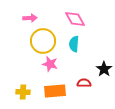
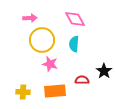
yellow circle: moved 1 px left, 1 px up
black star: moved 2 px down
red semicircle: moved 2 px left, 3 px up
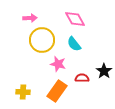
cyan semicircle: rotated 42 degrees counterclockwise
pink star: moved 8 px right
red semicircle: moved 2 px up
orange rectangle: moved 2 px right; rotated 50 degrees counterclockwise
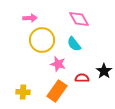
pink diamond: moved 4 px right
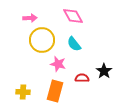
pink diamond: moved 6 px left, 3 px up
orange rectangle: moved 2 px left; rotated 20 degrees counterclockwise
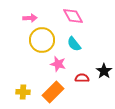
orange rectangle: moved 2 px left, 1 px down; rotated 30 degrees clockwise
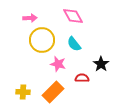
black star: moved 3 px left, 7 px up
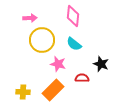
pink diamond: rotated 35 degrees clockwise
cyan semicircle: rotated 14 degrees counterclockwise
black star: rotated 14 degrees counterclockwise
orange rectangle: moved 2 px up
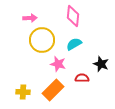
cyan semicircle: rotated 112 degrees clockwise
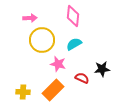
black star: moved 1 px right, 5 px down; rotated 28 degrees counterclockwise
red semicircle: rotated 24 degrees clockwise
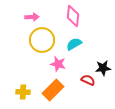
pink arrow: moved 2 px right, 1 px up
black star: moved 1 px right, 1 px up
red semicircle: moved 6 px right, 2 px down
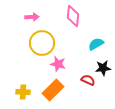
yellow circle: moved 3 px down
cyan semicircle: moved 22 px right
